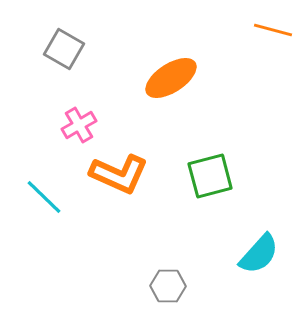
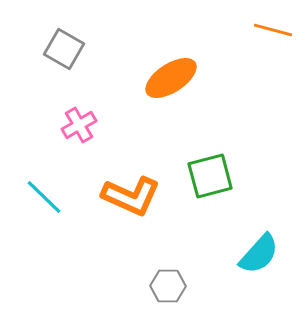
orange L-shape: moved 12 px right, 22 px down
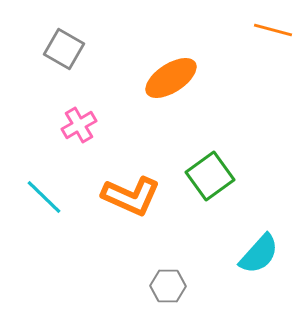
green square: rotated 21 degrees counterclockwise
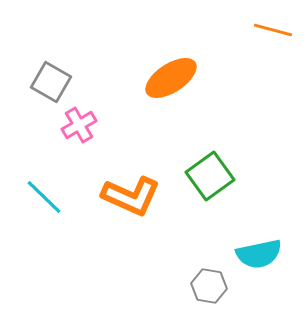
gray square: moved 13 px left, 33 px down
cyan semicircle: rotated 36 degrees clockwise
gray hexagon: moved 41 px right; rotated 8 degrees clockwise
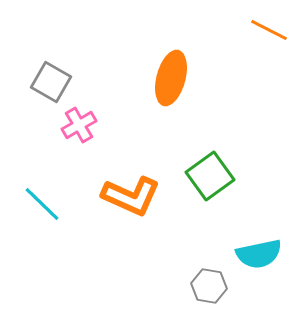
orange line: moved 4 px left; rotated 12 degrees clockwise
orange ellipse: rotated 42 degrees counterclockwise
cyan line: moved 2 px left, 7 px down
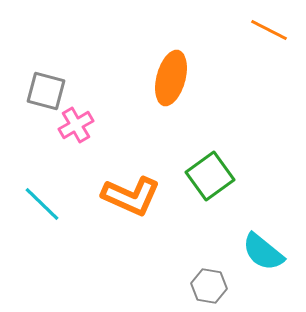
gray square: moved 5 px left, 9 px down; rotated 15 degrees counterclockwise
pink cross: moved 3 px left
cyan semicircle: moved 4 px right, 2 px up; rotated 51 degrees clockwise
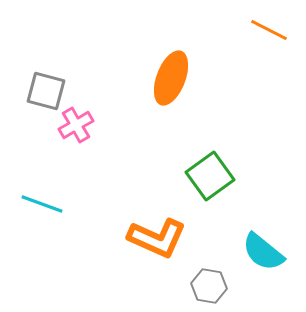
orange ellipse: rotated 6 degrees clockwise
orange L-shape: moved 26 px right, 42 px down
cyan line: rotated 24 degrees counterclockwise
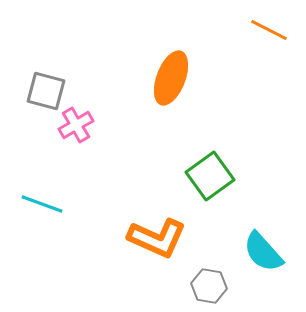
cyan semicircle: rotated 9 degrees clockwise
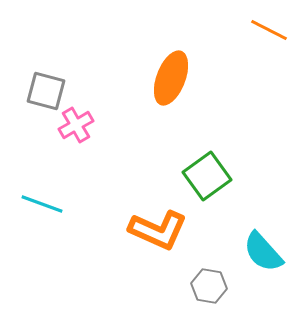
green square: moved 3 px left
orange L-shape: moved 1 px right, 8 px up
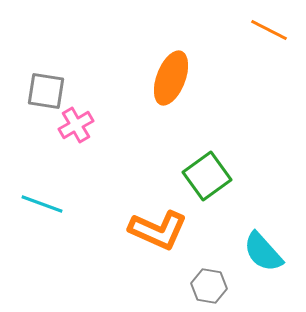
gray square: rotated 6 degrees counterclockwise
